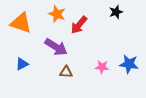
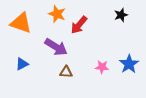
black star: moved 5 px right, 3 px down
blue star: rotated 30 degrees clockwise
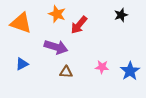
purple arrow: rotated 15 degrees counterclockwise
blue star: moved 1 px right, 7 px down
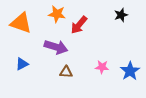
orange star: rotated 12 degrees counterclockwise
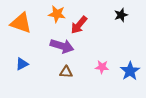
purple arrow: moved 6 px right, 1 px up
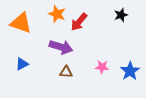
orange star: rotated 12 degrees clockwise
red arrow: moved 3 px up
purple arrow: moved 1 px left, 1 px down
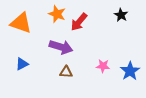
black star: rotated 24 degrees counterclockwise
pink star: moved 1 px right, 1 px up
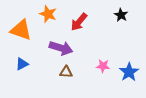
orange star: moved 9 px left
orange triangle: moved 7 px down
purple arrow: moved 1 px down
blue star: moved 1 px left, 1 px down
